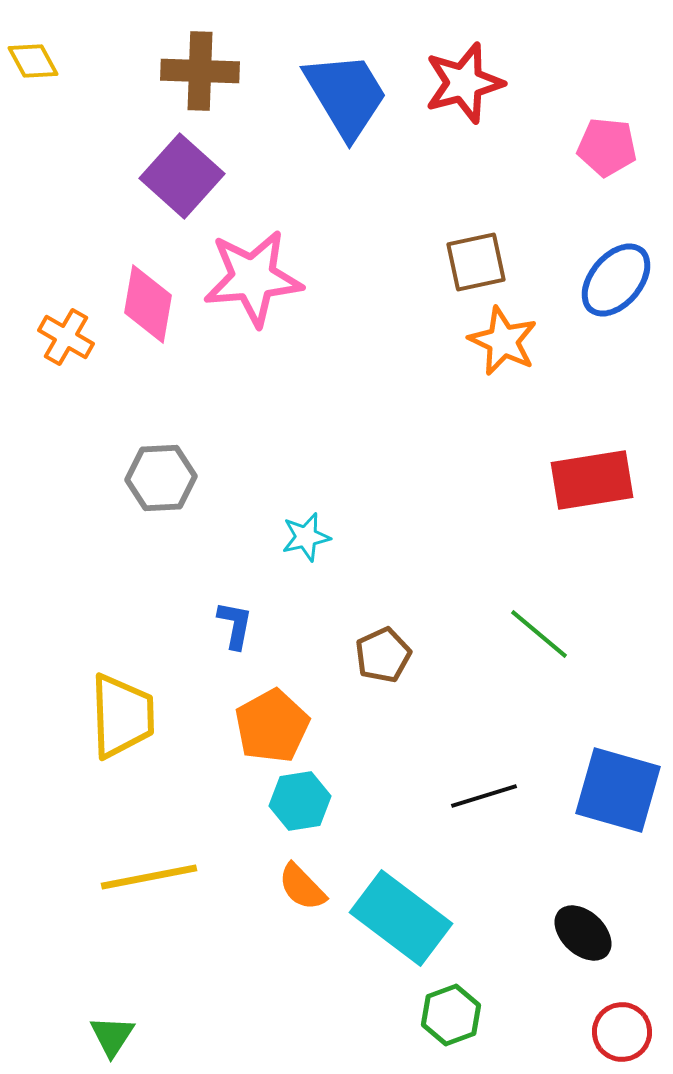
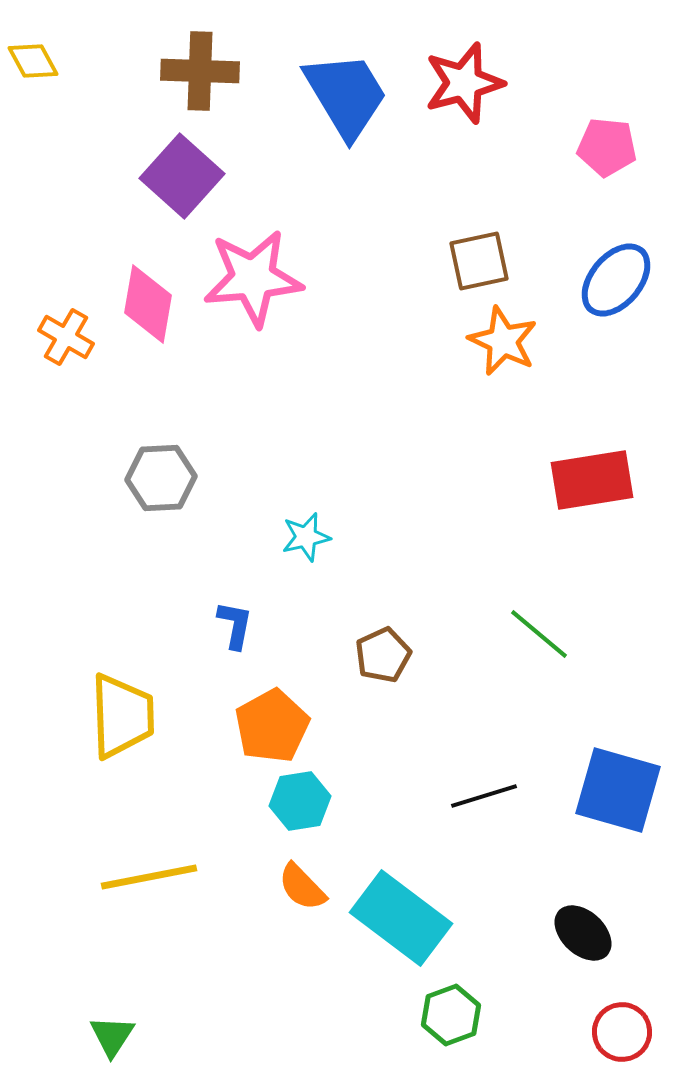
brown square: moved 3 px right, 1 px up
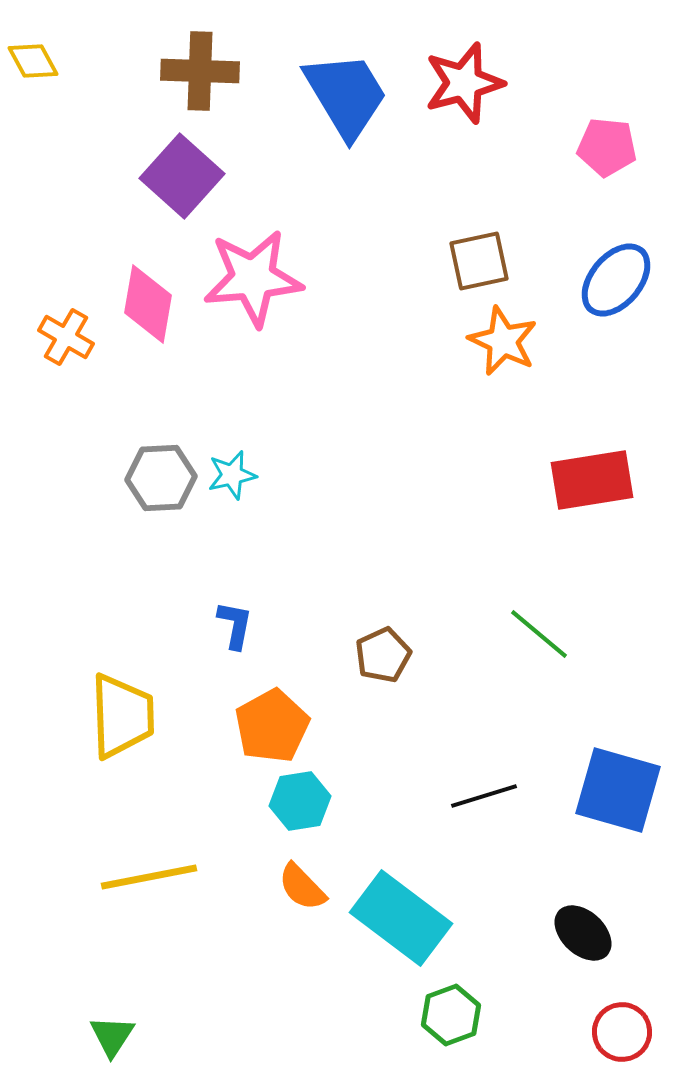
cyan star: moved 74 px left, 62 px up
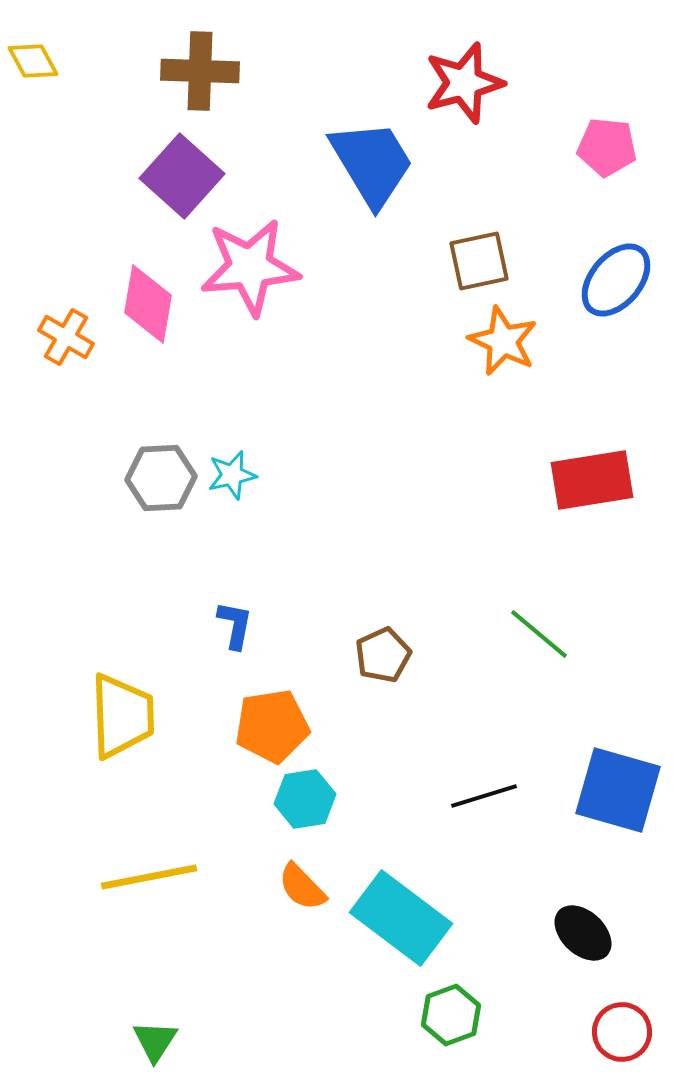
blue trapezoid: moved 26 px right, 68 px down
pink star: moved 3 px left, 11 px up
orange pentagon: rotated 20 degrees clockwise
cyan hexagon: moved 5 px right, 2 px up
green triangle: moved 43 px right, 5 px down
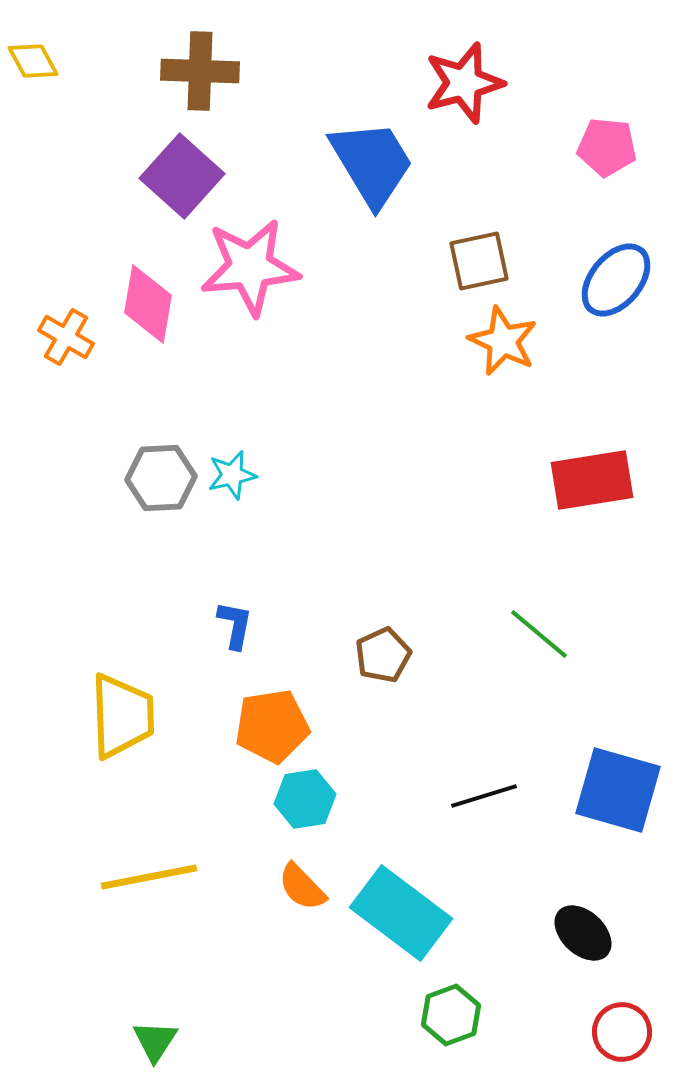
cyan rectangle: moved 5 px up
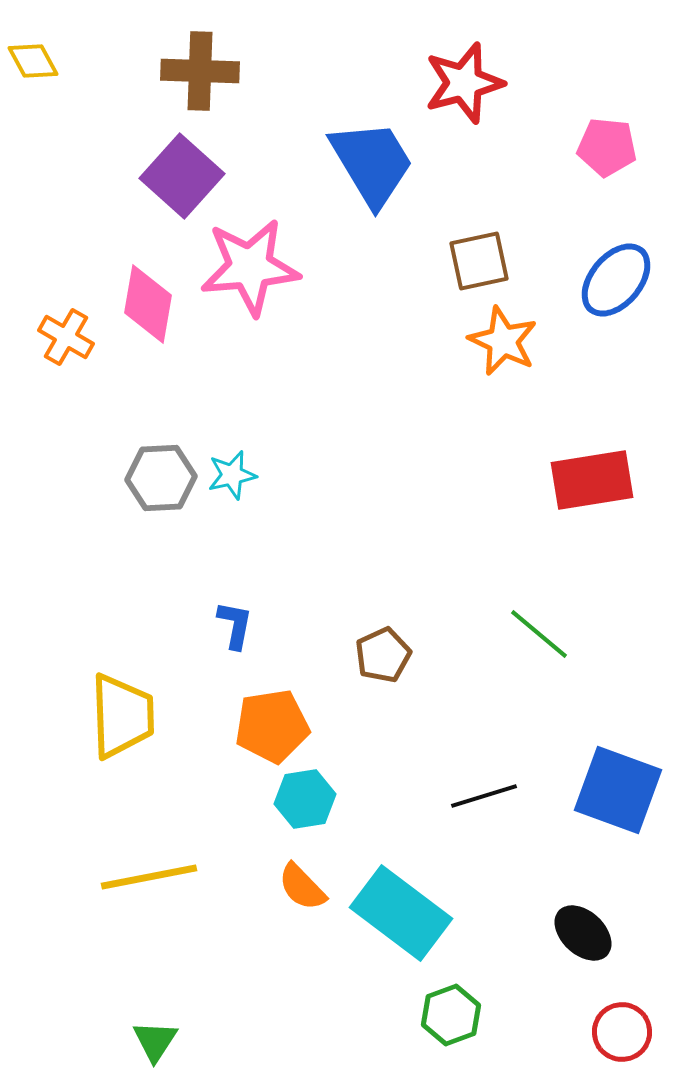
blue square: rotated 4 degrees clockwise
